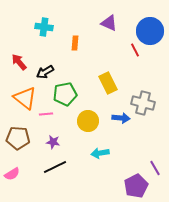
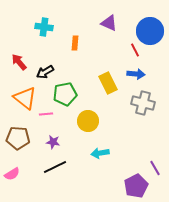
blue arrow: moved 15 px right, 44 px up
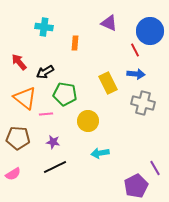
green pentagon: rotated 20 degrees clockwise
pink semicircle: moved 1 px right
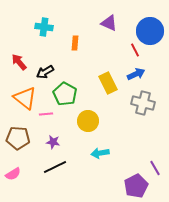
blue arrow: rotated 30 degrees counterclockwise
green pentagon: rotated 20 degrees clockwise
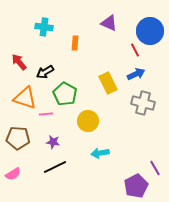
orange triangle: rotated 20 degrees counterclockwise
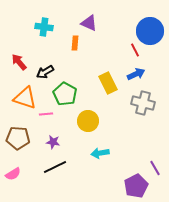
purple triangle: moved 20 px left
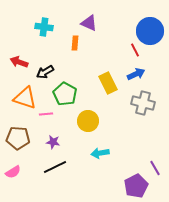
red arrow: rotated 30 degrees counterclockwise
pink semicircle: moved 2 px up
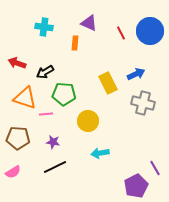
red line: moved 14 px left, 17 px up
red arrow: moved 2 px left, 1 px down
green pentagon: moved 1 px left; rotated 25 degrees counterclockwise
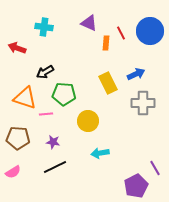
orange rectangle: moved 31 px right
red arrow: moved 15 px up
gray cross: rotated 15 degrees counterclockwise
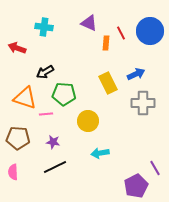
pink semicircle: rotated 119 degrees clockwise
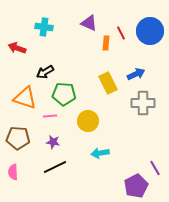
pink line: moved 4 px right, 2 px down
